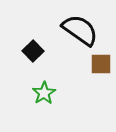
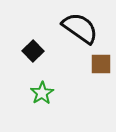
black semicircle: moved 2 px up
green star: moved 2 px left
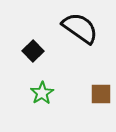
brown square: moved 30 px down
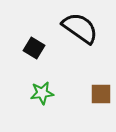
black square: moved 1 px right, 3 px up; rotated 15 degrees counterclockwise
green star: rotated 25 degrees clockwise
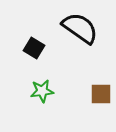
green star: moved 2 px up
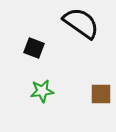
black semicircle: moved 1 px right, 5 px up
black square: rotated 10 degrees counterclockwise
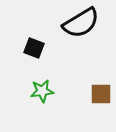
black semicircle: rotated 114 degrees clockwise
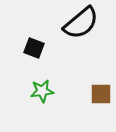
black semicircle: rotated 9 degrees counterclockwise
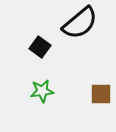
black semicircle: moved 1 px left
black square: moved 6 px right, 1 px up; rotated 15 degrees clockwise
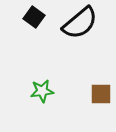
black square: moved 6 px left, 30 px up
